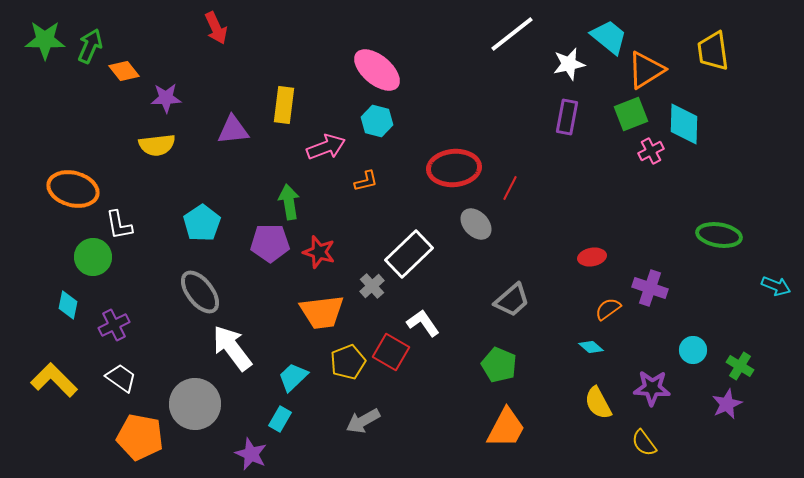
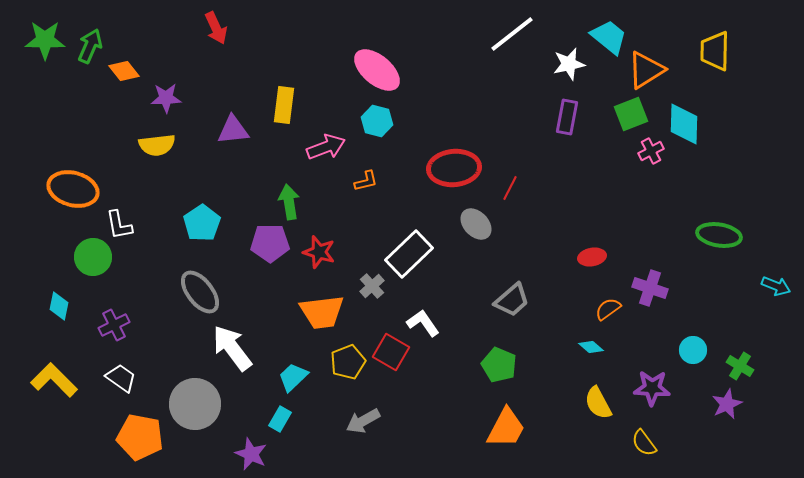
yellow trapezoid at (713, 51): moved 2 px right; rotated 9 degrees clockwise
cyan diamond at (68, 305): moved 9 px left, 1 px down
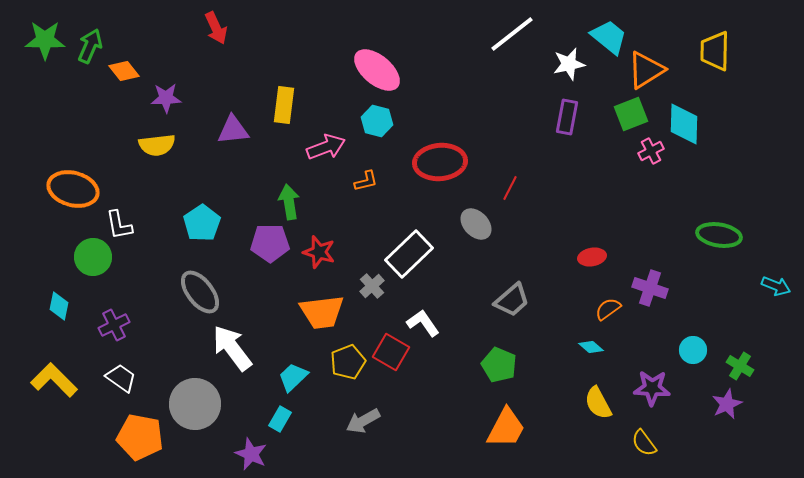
red ellipse at (454, 168): moved 14 px left, 6 px up
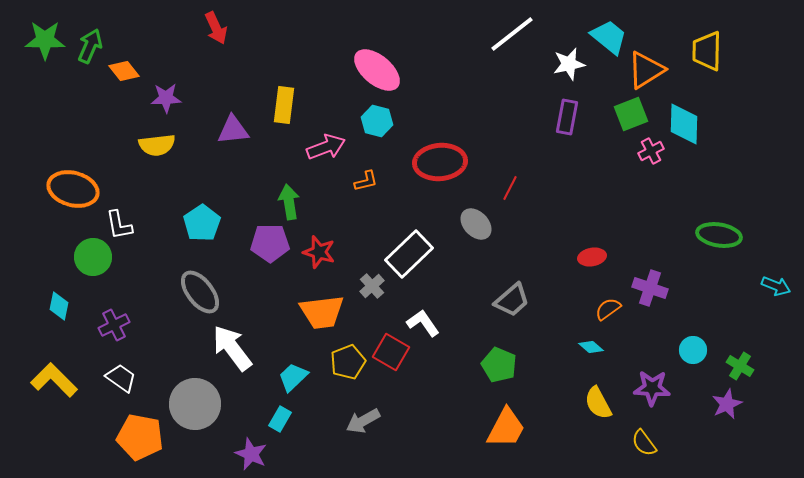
yellow trapezoid at (715, 51): moved 8 px left
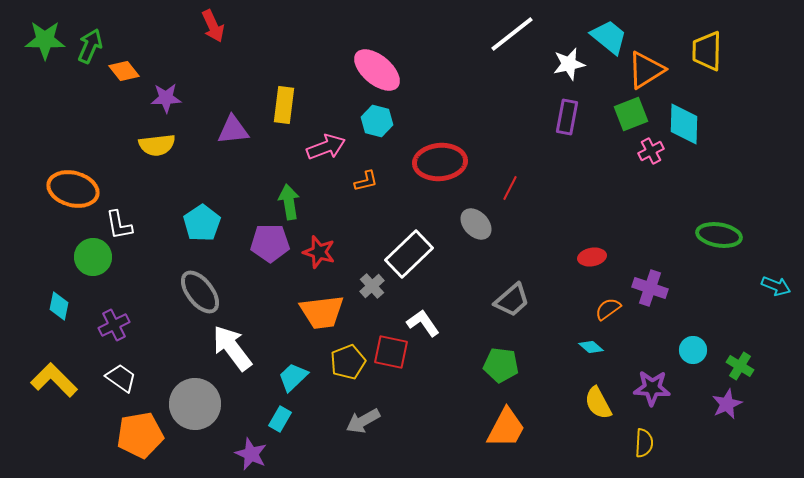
red arrow at (216, 28): moved 3 px left, 2 px up
red square at (391, 352): rotated 18 degrees counterclockwise
green pentagon at (499, 365): moved 2 px right; rotated 16 degrees counterclockwise
orange pentagon at (140, 437): moved 2 px up; rotated 21 degrees counterclockwise
yellow semicircle at (644, 443): rotated 140 degrees counterclockwise
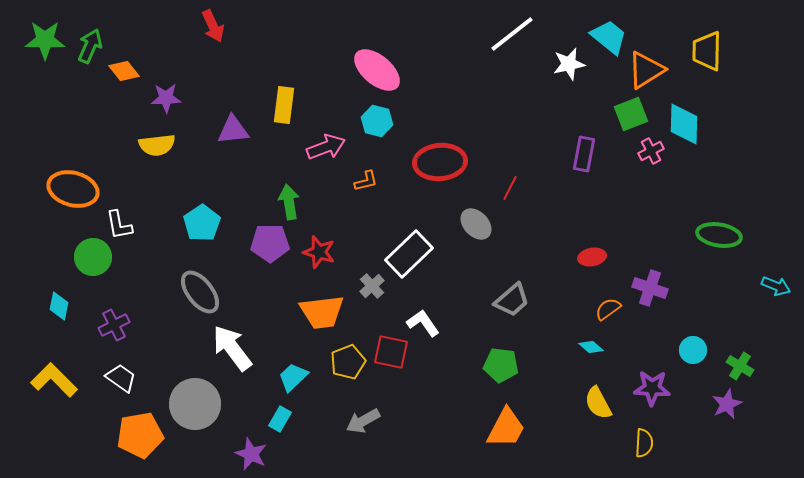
purple rectangle at (567, 117): moved 17 px right, 37 px down
